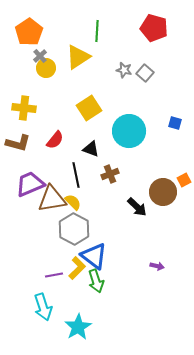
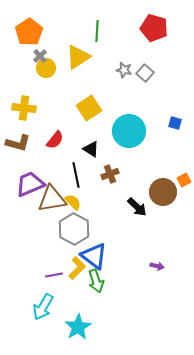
black triangle: rotated 12 degrees clockwise
cyan arrow: rotated 48 degrees clockwise
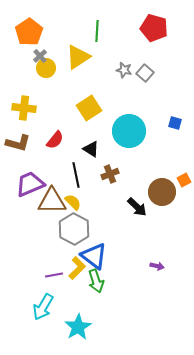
brown circle: moved 1 px left
brown triangle: moved 2 px down; rotated 8 degrees clockwise
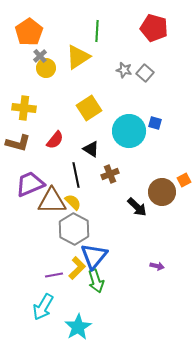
blue square: moved 20 px left
blue triangle: rotated 32 degrees clockwise
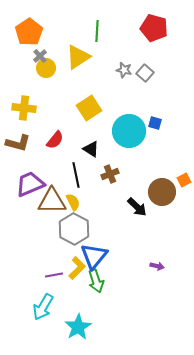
yellow semicircle: rotated 18 degrees clockwise
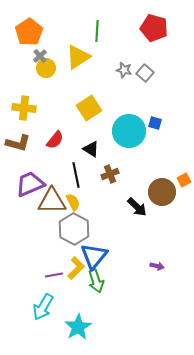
yellow L-shape: moved 1 px left
